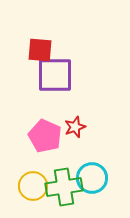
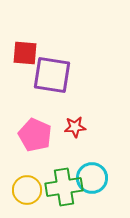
red square: moved 15 px left, 3 px down
purple square: moved 3 px left; rotated 9 degrees clockwise
red star: rotated 15 degrees clockwise
pink pentagon: moved 10 px left, 1 px up
yellow circle: moved 6 px left, 4 px down
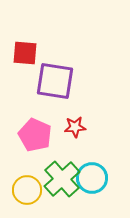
purple square: moved 3 px right, 6 px down
green cross: moved 2 px left, 8 px up; rotated 33 degrees counterclockwise
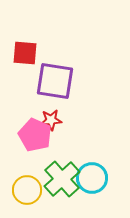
red star: moved 24 px left, 7 px up
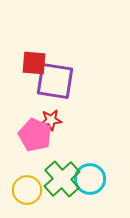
red square: moved 9 px right, 10 px down
cyan circle: moved 2 px left, 1 px down
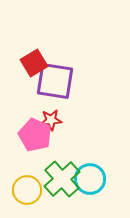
red square: rotated 36 degrees counterclockwise
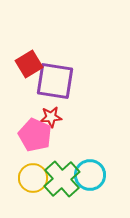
red square: moved 5 px left, 1 px down
red star: moved 3 px up
cyan circle: moved 4 px up
yellow circle: moved 6 px right, 12 px up
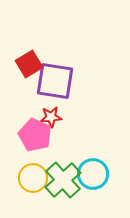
cyan circle: moved 3 px right, 1 px up
green cross: moved 1 px right, 1 px down
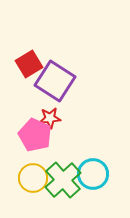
purple square: rotated 24 degrees clockwise
red star: moved 1 px left, 1 px down
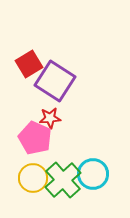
pink pentagon: moved 3 px down
